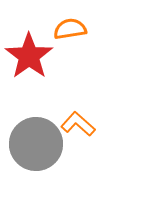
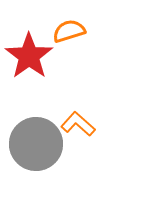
orange semicircle: moved 1 px left, 2 px down; rotated 8 degrees counterclockwise
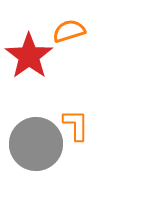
orange L-shape: moved 2 px left, 1 px down; rotated 48 degrees clockwise
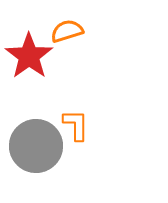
orange semicircle: moved 2 px left
gray circle: moved 2 px down
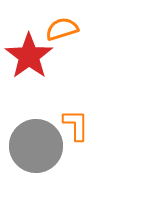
orange semicircle: moved 5 px left, 2 px up
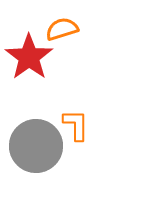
red star: moved 1 px down
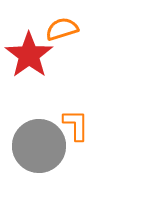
red star: moved 2 px up
gray circle: moved 3 px right
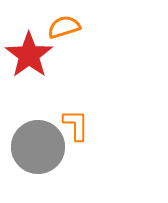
orange semicircle: moved 2 px right, 2 px up
gray circle: moved 1 px left, 1 px down
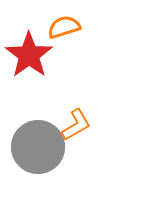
orange L-shape: rotated 60 degrees clockwise
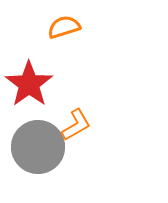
red star: moved 29 px down
